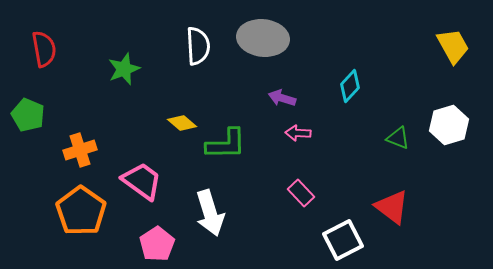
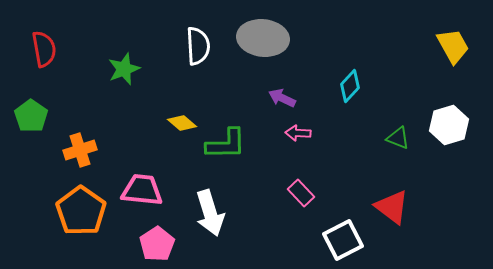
purple arrow: rotated 8 degrees clockwise
green pentagon: moved 3 px right, 1 px down; rotated 12 degrees clockwise
pink trapezoid: moved 9 px down; rotated 30 degrees counterclockwise
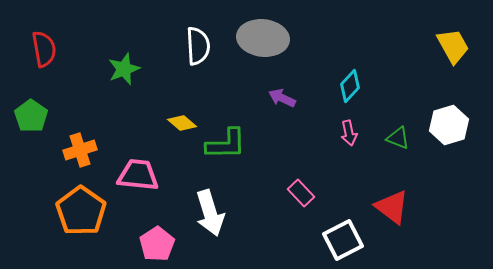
pink arrow: moved 51 px right; rotated 105 degrees counterclockwise
pink trapezoid: moved 4 px left, 15 px up
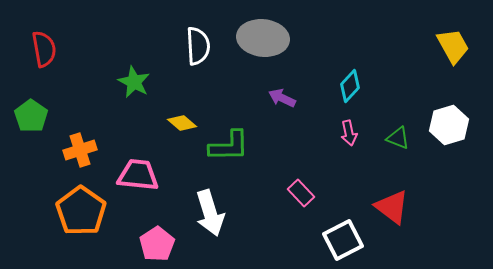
green star: moved 10 px right, 13 px down; rotated 24 degrees counterclockwise
green L-shape: moved 3 px right, 2 px down
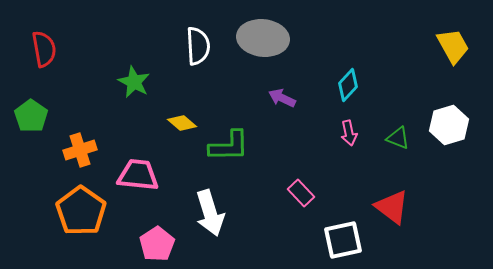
cyan diamond: moved 2 px left, 1 px up
white square: rotated 15 degrees clockwise
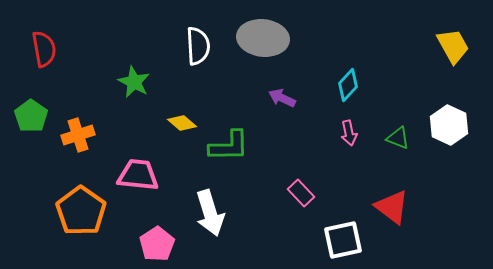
white hexagon: rotated 18 degrees counterclockwise
orange cross: moved 2 px left, 15 px up
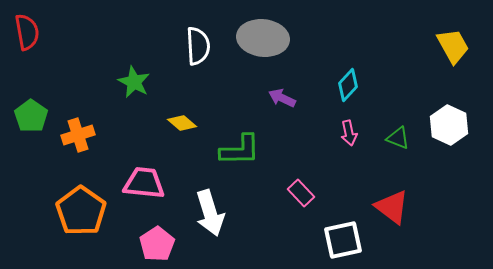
red semicircle: moved 17 px left, 17 px up
green L-shape: moved 11 px right, 4 px down
pink trapezoid: moved 6 px right, 8 px down
